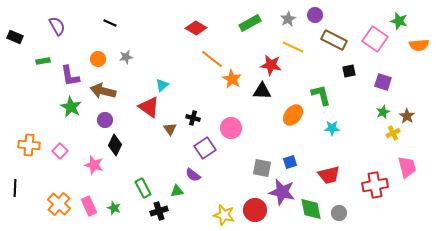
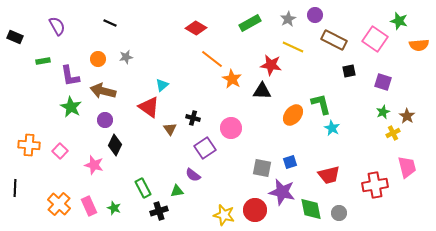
green L-shape at (321, 95): moved 9 px down
cyan star at (332, 128): rotated 28 degrees clockwise
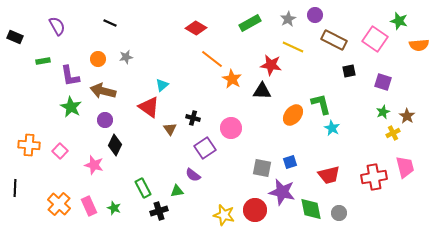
pink trapezoid at (407, 167): moved 2 px left
red cross at (375, 185): moved 1 px left, 8 px up
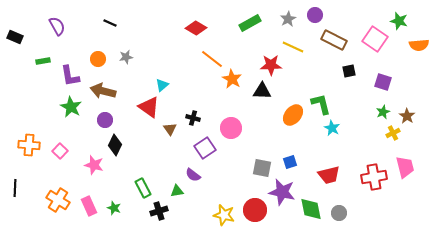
red star at (271, 65): rotated 10 degrees counterclockwise
orange cross at (59, 204): moved 1 px left, 4 px up; rotated 10 degrees counterclockwise
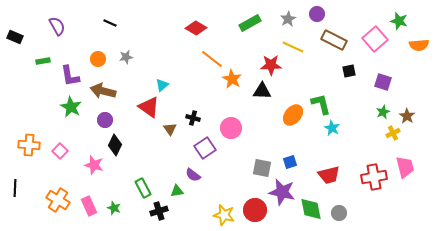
purple circle at (315, 15): moved 2 px right, 1 px up
pink square at (375, 39): rotated 15 degrees clockwise
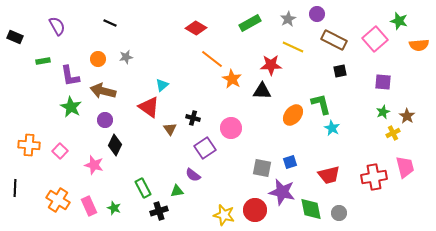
black square at (349, 71): moved 9 px left
purple square at (383, 82): rotated 12 degrees counterclockwise
